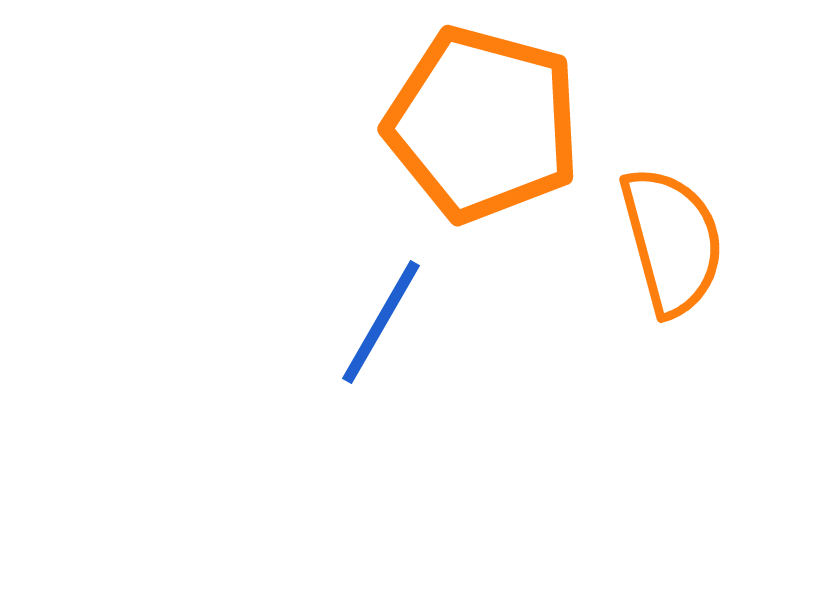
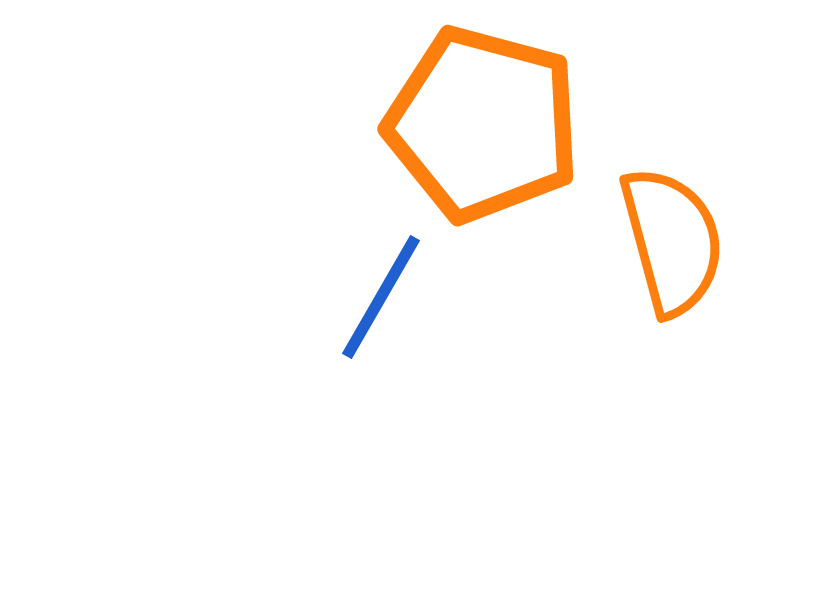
blue line: moved 25 px up
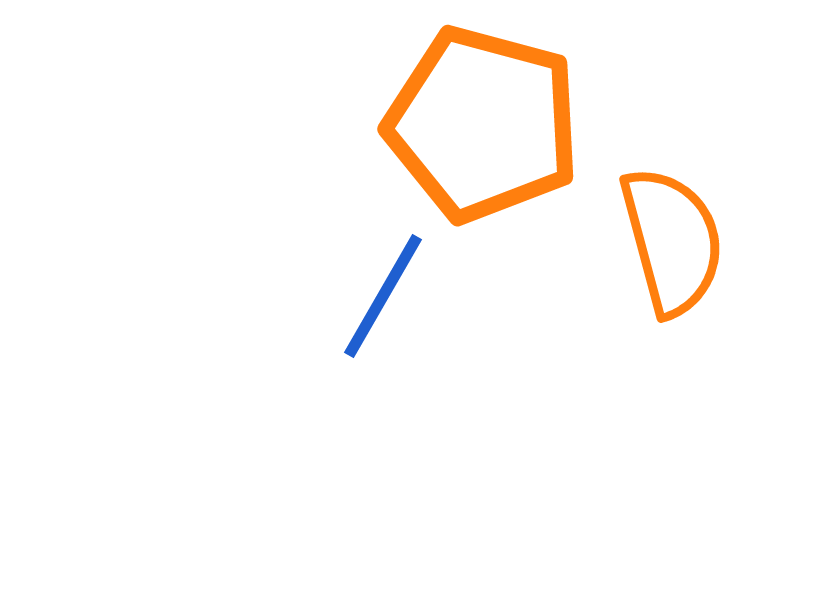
blue line: moved 2 px right, 1 px up
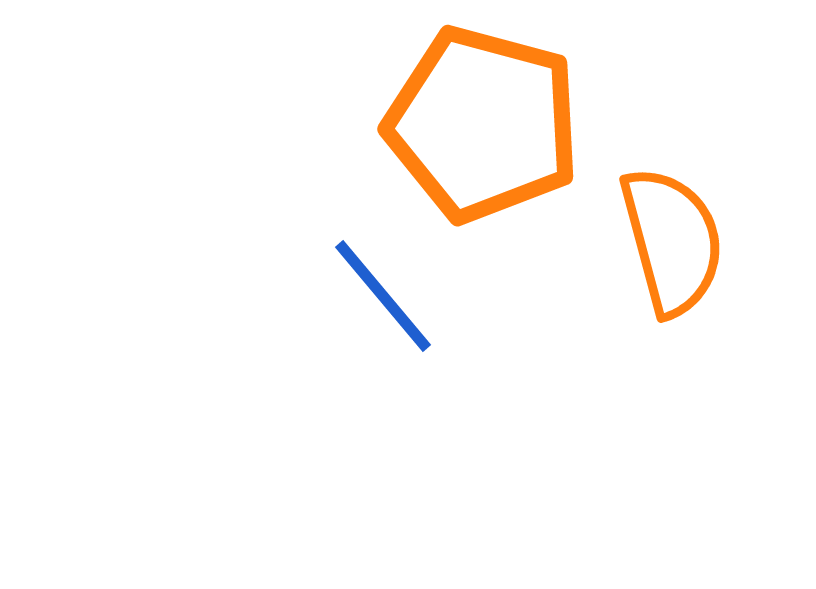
blue line: rotated 70 degrees counterclockwise
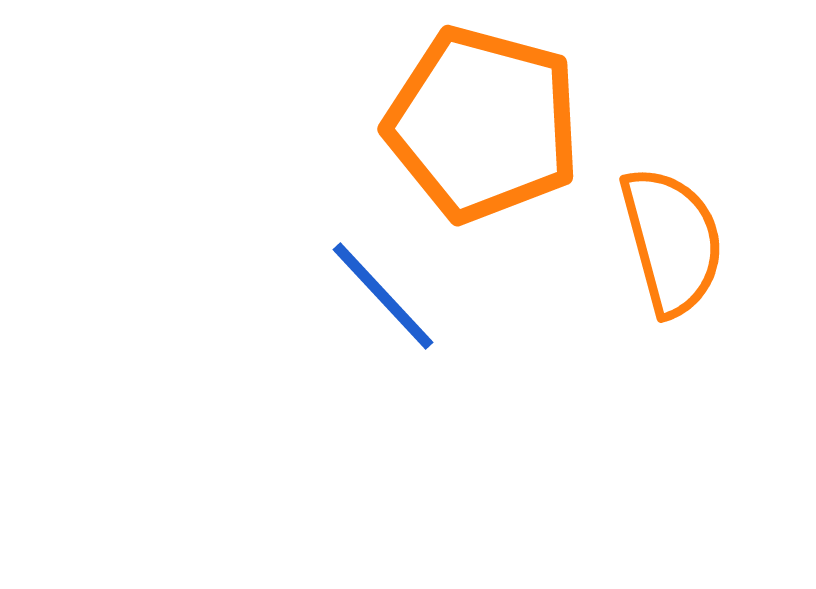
blue line: rotated 3 degrees counterclockwise
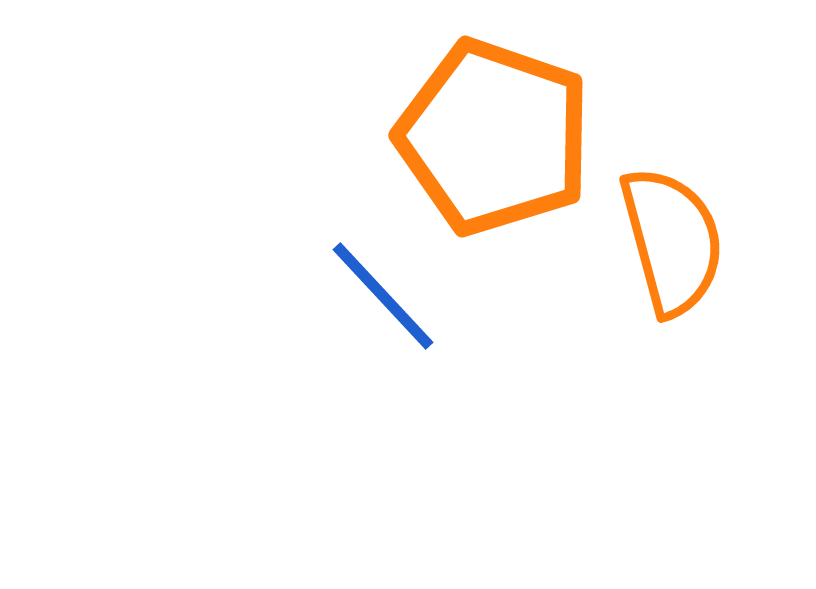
orange pentagon: moved 11 px right, 13 px down; rotated 4 degrees clockwise
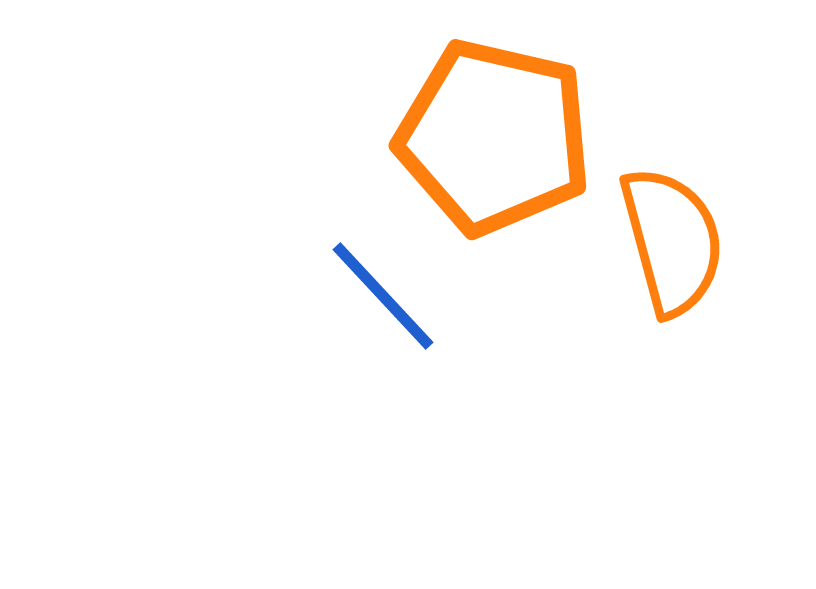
orange pentagon: rotated 6 degrees counterclockwise
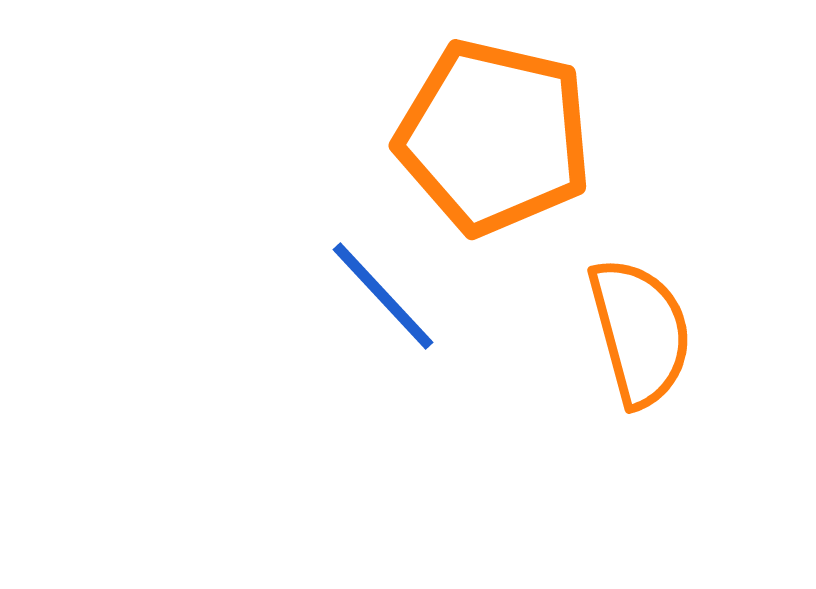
orange semicircle: moved 32 px left, 91 px down
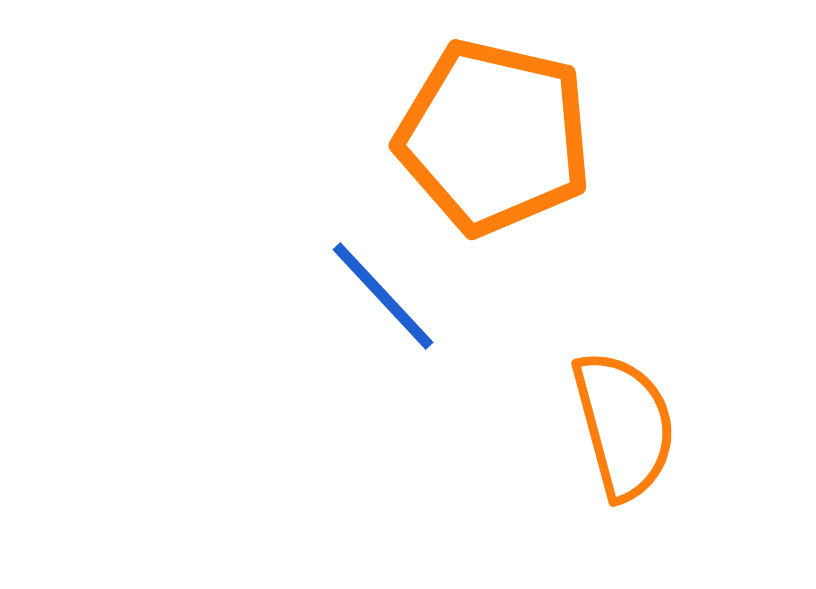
orange semicircle: moved 16 px left, 93 px down
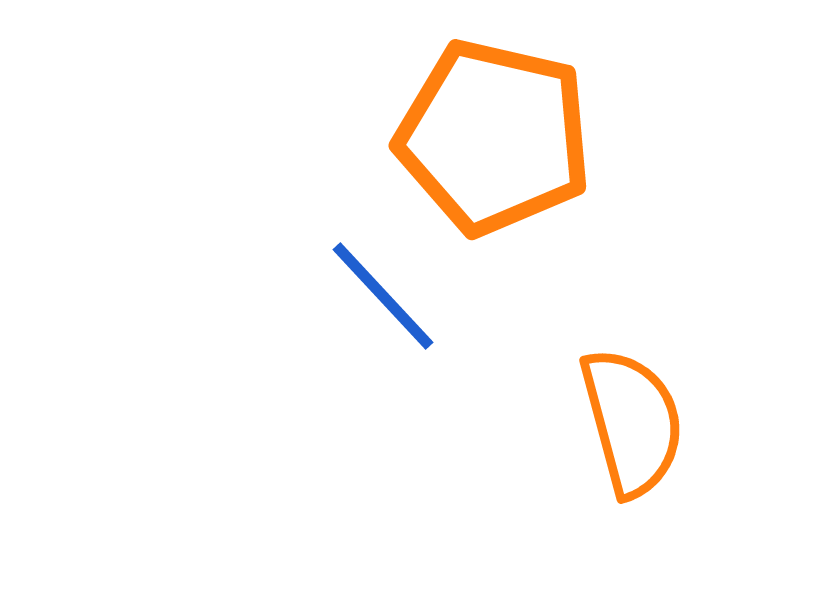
orange semicircle: moved 8 px right, 3 px up
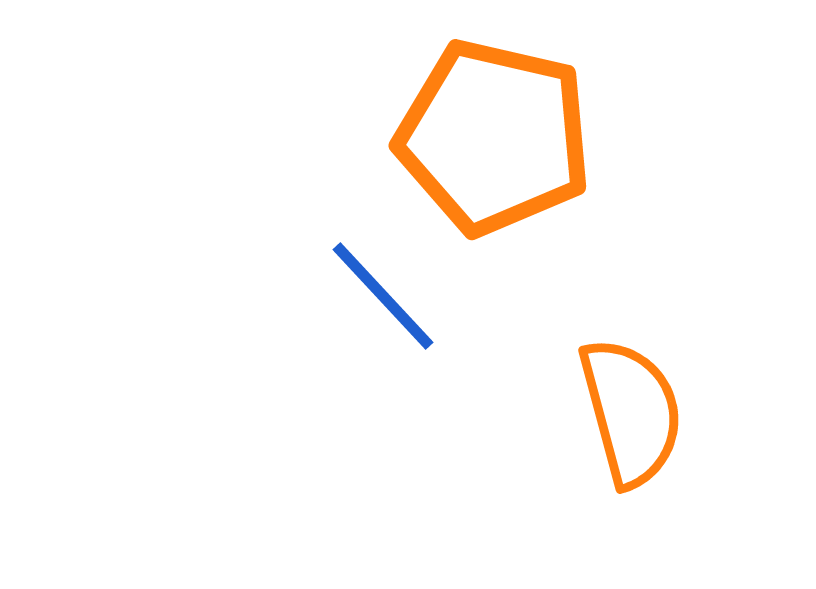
orange semicircle: moved 1 px left, 10 px up
